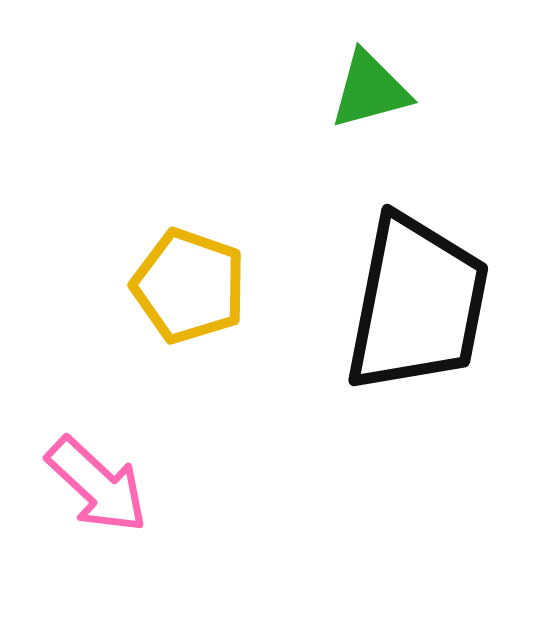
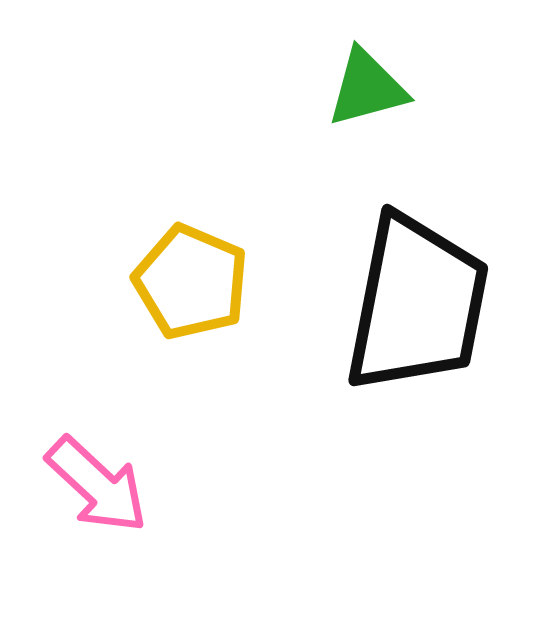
green triangle: moved 3 px left, 2 px up
yellow pentagon: moved 2 px right, 4 px up; rotated 4 degrees clockwise
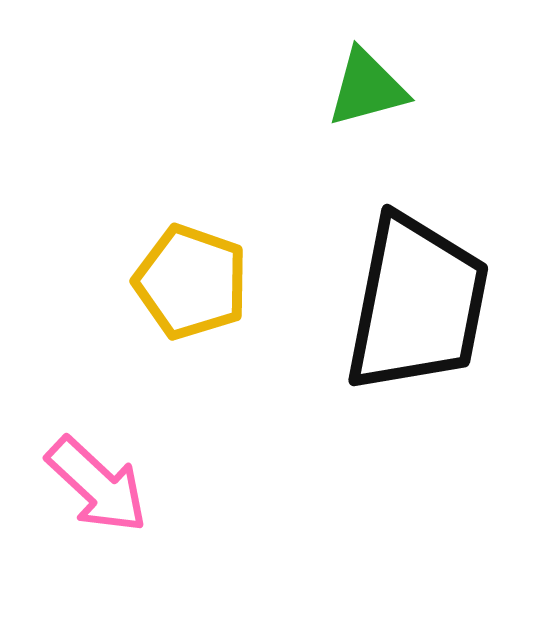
yellow pentagon: rotated 4 degrees counterclockwise
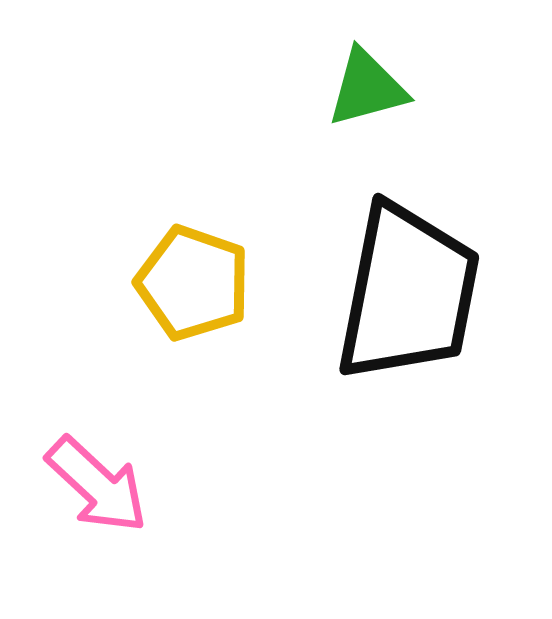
yellow pentagon: moved 2 px right, 1 px down
black trapezoid: moved 9 px left, 11 px up
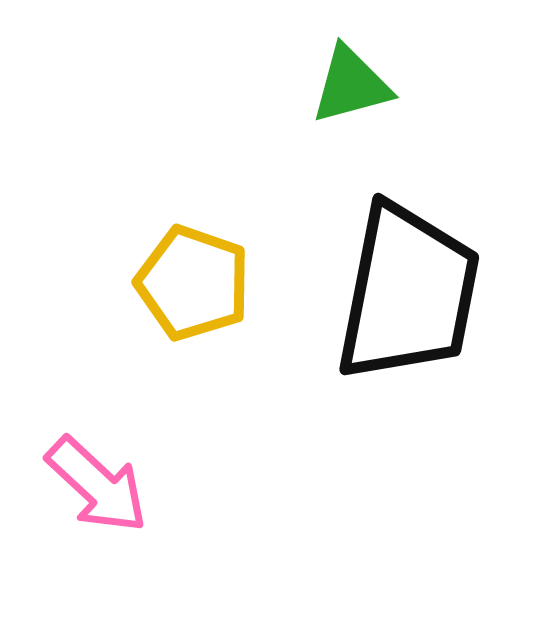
green triangle: moved 16 px left, 3 px up
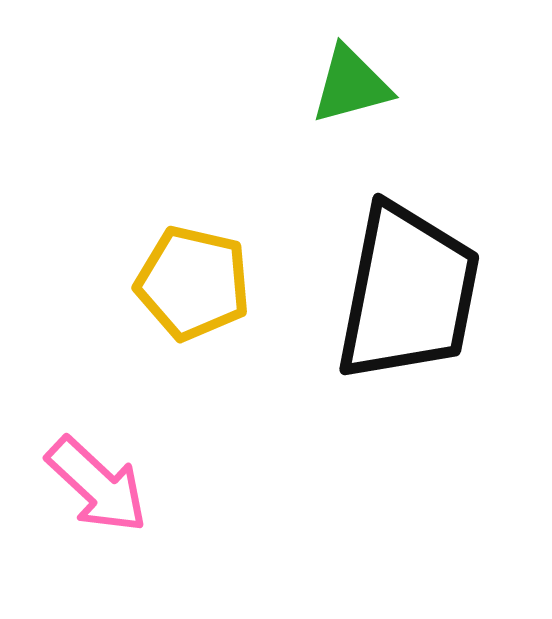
yellow pentagon: rotated 6 degrees counterclockwise
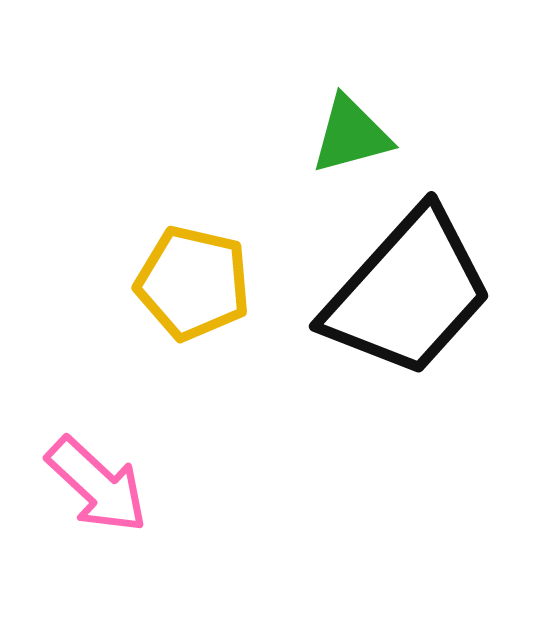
green triangle: moved 50 px down
black trapezoid: rotated 31 degrees clockwise
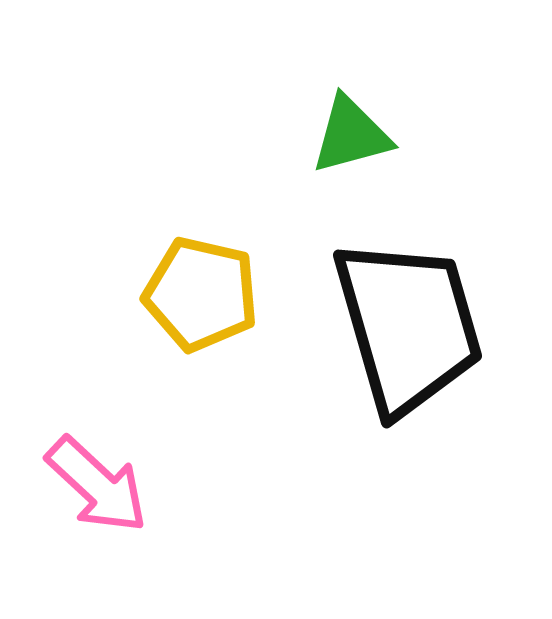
yellow pentagon: moved 8 px right, 11 px down
black trapezoid: moved 33 px down; rotated 58 degrees counterclockwise
